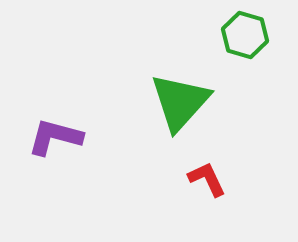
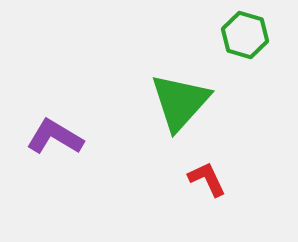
purple L-shape: rotated 16 degrees clockwise
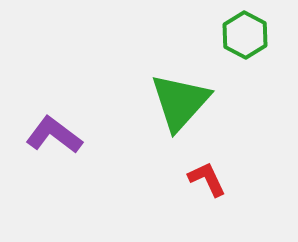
green hexagon: rotated 12 degrees clockwise
purple L-shape: moved 1 px left, 2 px up; rotated 6 degrees clockwise
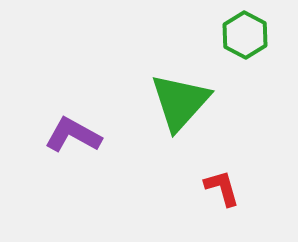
purple L-shape: moved 19 px right; rotated 8 degrees counterclockwise
red L-shape: moved 15 px right, 9 px down; rotated 9 degrees clockwise
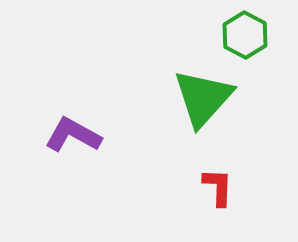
green triangle: moved 23 px right, 4 px up
red L-shape: moved 4 px left, 1 px up; rotated 18 degrees clockwise
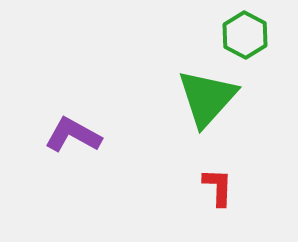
green triangle: moved 4 px right
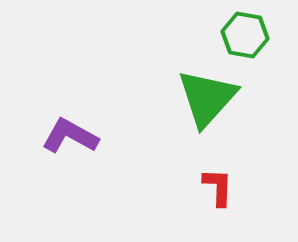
green hexagon: rotated 18 degrees counterclockwise
purple L-shape: moved 3 px left, 1 px down
